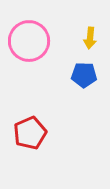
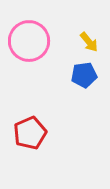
yellow arrow: moved 1 px left, 4 px down; rotated 45 degrees counterclockwise
blue pentagon: rotated 10 degrees counterclockwise
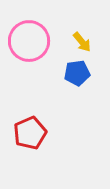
yellow arrow: moved 7 px left
blue pentagon: moved 7 px left, 2 px up
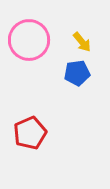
pink circle: moved 1 px up
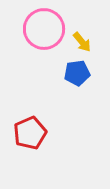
pink circle: moved 15 px right, 11 px up
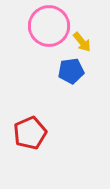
pink circle: moved 5 px right, 3 px up
blue pentagon: moved 6 px left, 2 px up
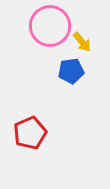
pink circle: moved 1 px right
